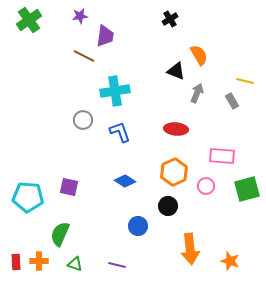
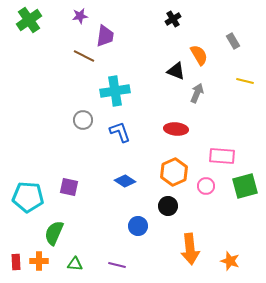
black cross: moved 3 px right
gray rectangle: moved 1 px right, 60 px up
green square: moved 2 px left, 3 px up
green semicircle: moved 6 px left, 1 px up
green triangle: rotated 14 degrees counterclockwise
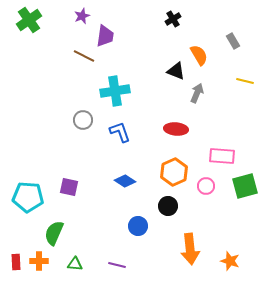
purple star: moved 2 px right; rotated 14 degrees counterclockwise
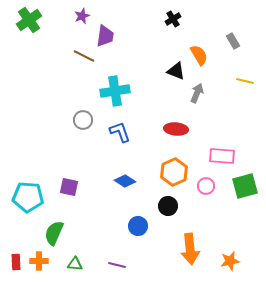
orange star: rotated 30 degrees counterclockwise
